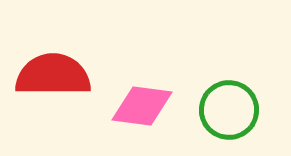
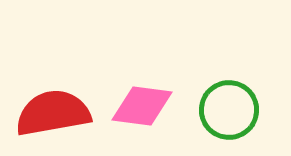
red semicircle: moved 38 px down; rotated 10 degrees counterclockwise
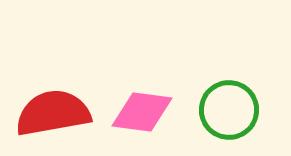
pink diamond: moved 6 px down
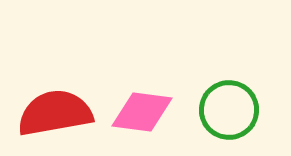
red semicircle: moved 2 px right
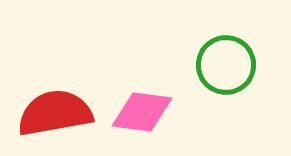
green circle: moved 3 px left, 45 px up
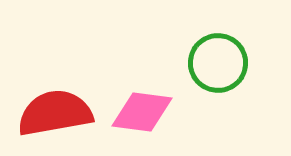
green circle: moved 8 px left, 2 px up
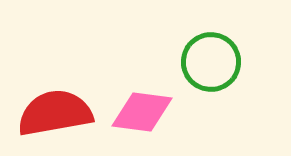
green circle: moved 7 px left, 1 px up
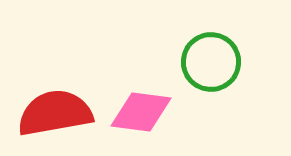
pink diamond: moved 1 px left
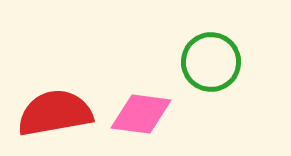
pink diamond: moved 2 px down
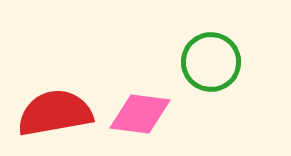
pink diamond: moved 1 px left
